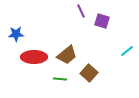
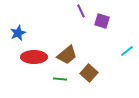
blue star: moved 2 px right, 1 px up; rotated 21 degrees counterclockwise
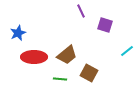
purple square: moved 3 px right, 4 px down
brown square: rotated 12 degrees counterclockwise
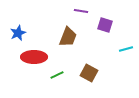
purple line: rotated 56 degrees counterclockwise
cyan line: moved 1 px left, 2 px up; rotated 24 degrees clockwise
brown trapezoid: moved 1 px right, 18 px up; rotated 30 degrees counterclockwise
green line: moved 3 px left, 4 px up; rotated 32 degrees counterclockwise
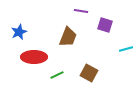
blue star: moved 1 px right, 1 px up
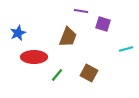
purple square: moved 2 px left, 1 px up
blue star: moved 1 px left, 1 px down
green line: rotated 24 degrees counterclockwise
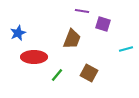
purple line: moved 1 px right
brown trapezoid: moved 4 px right, 2 px down
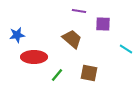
purple line: moved 3 px left
purple square: rotated 14 degrees counterclockwise
blue star: moved 1 px left, 2 px down; rotated 14 degrees clockwise
brown trapezoid: rotated 70 degrees counterclockwise
cyan line: rotated 48 degrees clockwise
brown square: rotated 18 degrees counterclockwise
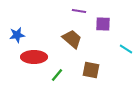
brown square: moved 2 px right, 3 px up
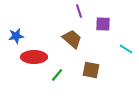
purple line: rotated 64 degrees clockwise
blue star: moved 1 px left, 1 px down
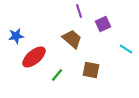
purple square: rotated 28 degrees counterclockwise
red ellipse: rotated 40 degrees counterclockwise
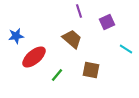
purple square: moved 4 px right, 2 px up
